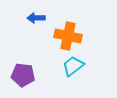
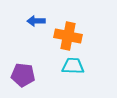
blue arrow: moved 3 px down
cyan trapezoid: rotated 40 degrees clockwise
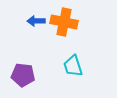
orange cross: moved 4 px left, 14 px up
cyan trapezoid: rotated 110 degrees counterclockwise
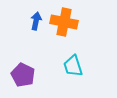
blue arrow: rotated 102 degrees clockwise
purple pentagon: rotated 20 degrees clockwise
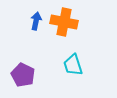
cyan trapezoid: moved 1 px up
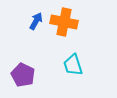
blue arrow: rotated 18 degrees clockwise
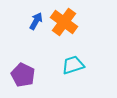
orange cross: rotated 24 degrees clockwise
cyan trapezoid: rotated 90 degrees clockwise
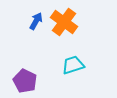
purple pentagon: moved 2 px right, 6 px down
